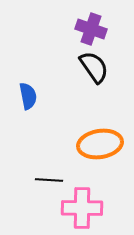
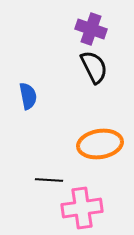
black semicircle: rotated 8 degrees clockwise
pink cross: rotated 9 degrees counterclockwise
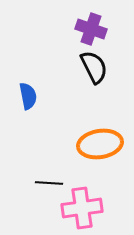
black line: moved 3 px down
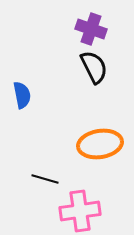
blue semicircle: moved 6 px left, 1 px up
black line: moved 4 px left, 4 px up; rotated 12 degrees clockwise
pink cross: moved 2 px left, 3 px down
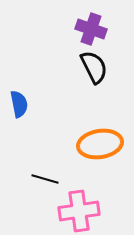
blue semicircle: moved 3 px left, 9 px down
pink cross: moved 1 px left
